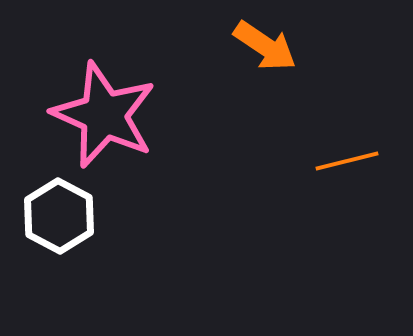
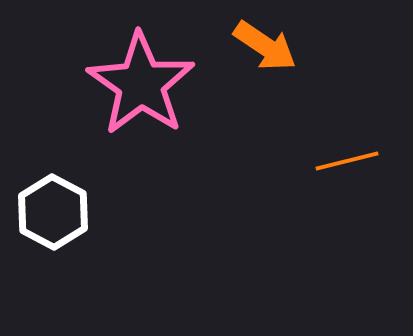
pink star: moved 37 px right, 31 px up; rotated 11 degrees clockwise
white hexagon: moved 6 px left, 4 px up
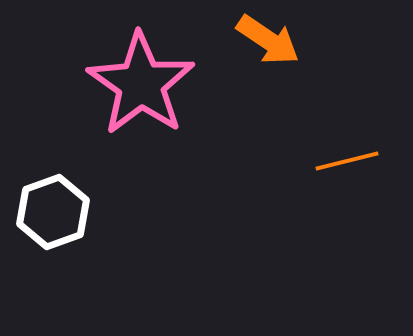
orange arrow: moved 3 px right, 6 px up
white hexagon: rotated 12 degrees clockwise
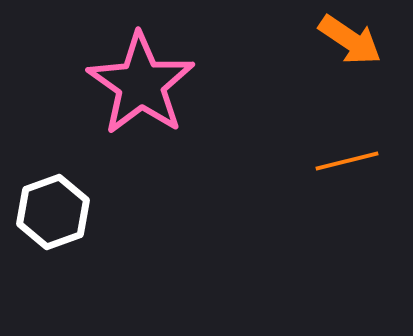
orange arrow: moved 82 px right
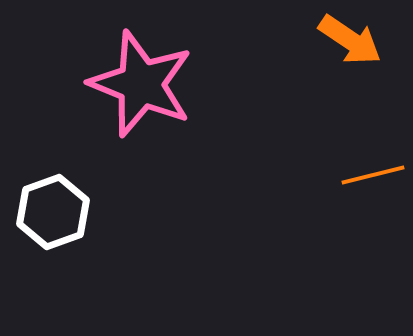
pink star: rotated 13 degrees counterclockwise
orange line: moved 26 px right, 14 px down
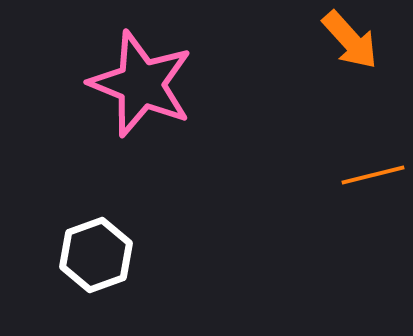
orange arrow: rotated 14 degrees clockwise
white hexagon: moved 43 px right, 43 px down
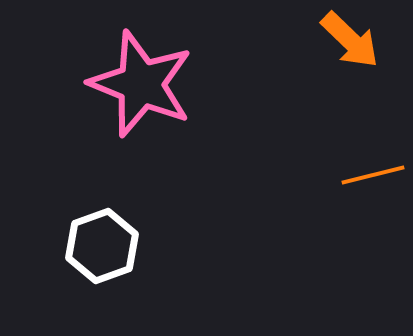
orange arrow: rotated 4 degrees counterclockwise
white hexagon: moved 6 px right, 9 px up
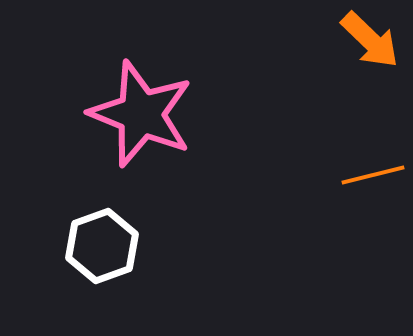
orange arrow: moved 20 px right
pink star: moved 30 px down
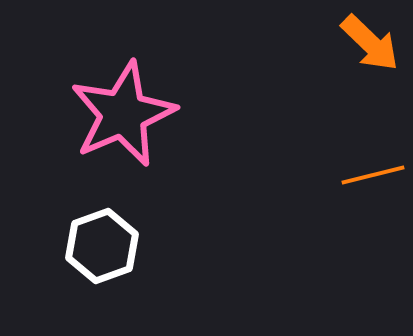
orange arrow: moved 3 px down
pink star: moved 18 px left; rotated 27 degrees clockwise
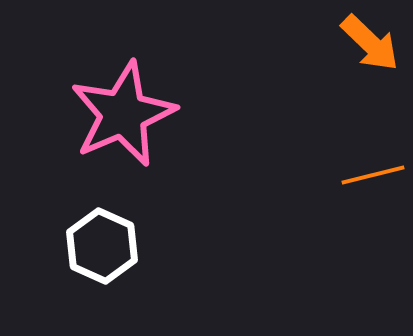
white hexagon: rotated 16 degrees counterclockwise
